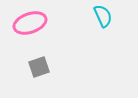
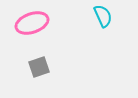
pink ellipse: moved 2 px right
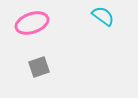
cyan semicircle: rotated 30 degrees counterclockwise
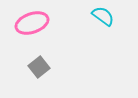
gray square: rotated 20 degrees counterclockwise
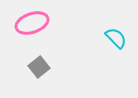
cyan semicircle: moved 13 px right, 22 px down; rotated 10 degrees clockwise
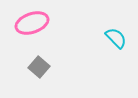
gray square: rotated 10 degrees counterclockwise
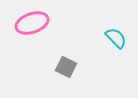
gray square: moved 27 px right; rotated 15 degrees counterclockwise
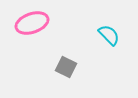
cyan semicircle: moved 7 px left, 3 px up
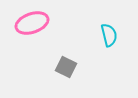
cyan semicircle: rotated 30 degrees clockwise
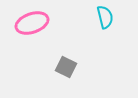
cyan semicircle: moved 4 px left, 18 px up
